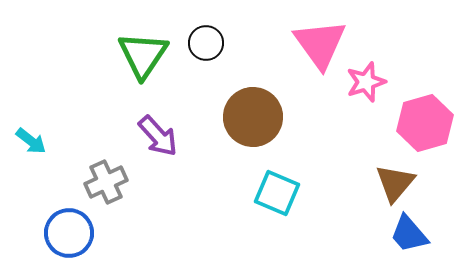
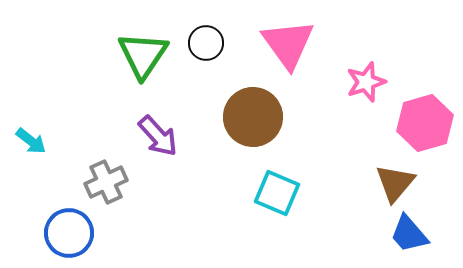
pink triangle: moved 32 px left
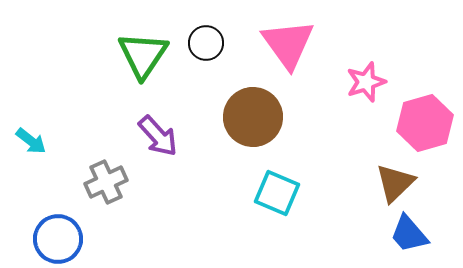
brown triangle: rotated 6 degrees clockwise
blue circle: moved 11 px left, 6 px down
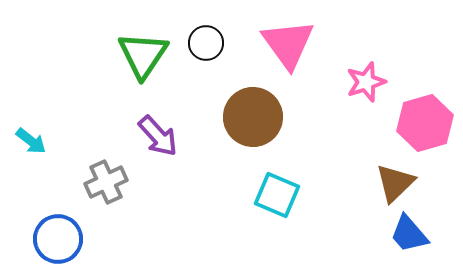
cyan square: moved 2 px down
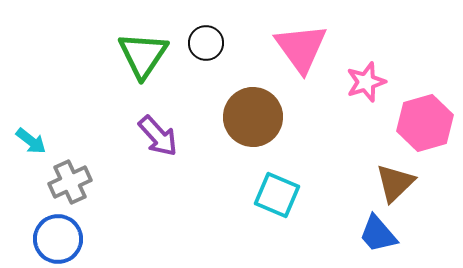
pink triangle: moved 13 px right, 4 px down
gray cross: moved 36 px left
blue trapezoid: moved 31 px left
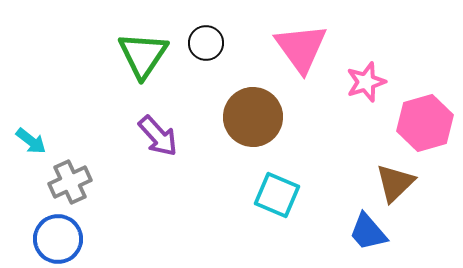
blue trapezoid: moved 10 px left, 2 px up
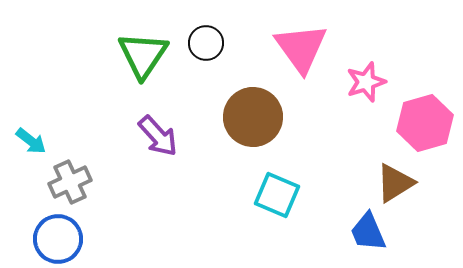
brown triangle: rotated 12 degrees clockwise
blue trapezoid: rotated 18 degrees clockwise
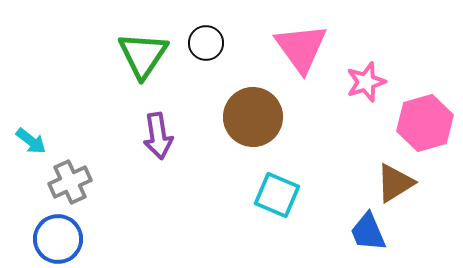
purple arrow: rotated 33 degrees clockwise
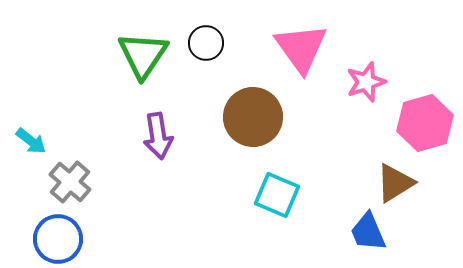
gray cross: rotated 24 degrees counterclockwise
